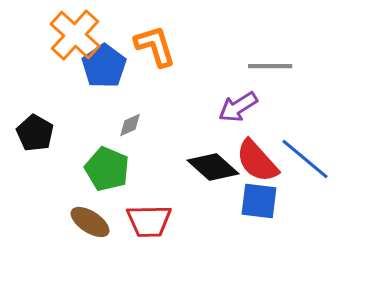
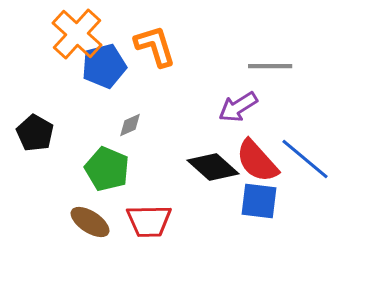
orange cross: moved 2 px right, 1 px up
blue pentagon: rotated 21 degrees clockwise
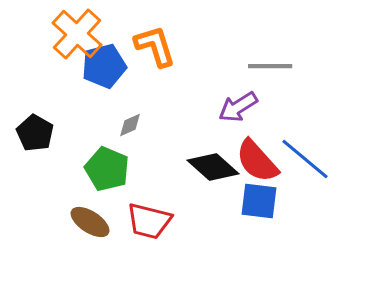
red trapezoid: rotated 15 degrees clockwise
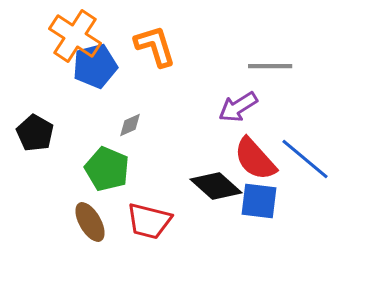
orange cross: moved 2 px left, 2 px down; rotated 9 degrees counterclockwise
blue pentagon: moved 9 px left
red semicircle: moved 2 px left, 2 px up
black diamond: moved 3 px right, 19 px down
brown ellipse: rotated 27 degrees clockwise
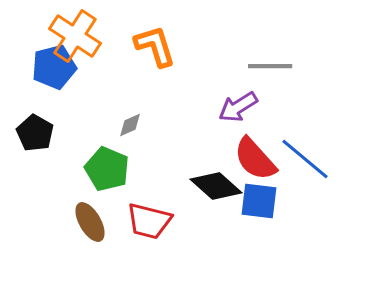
blue pentagon: moved 41 px left, 1 px down
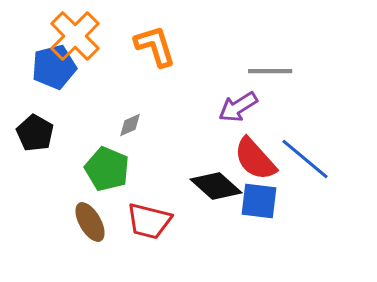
orange cross: rotated 12 degrees clockwise
gray line: moved 5 px down
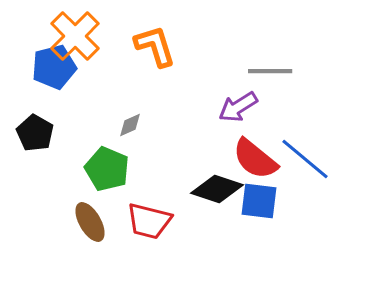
red semicircle: rotated 9 degrees counterclockwise
black diamond: moved 1 px right, 3 px down; rotated 24 degrees counterclockwise
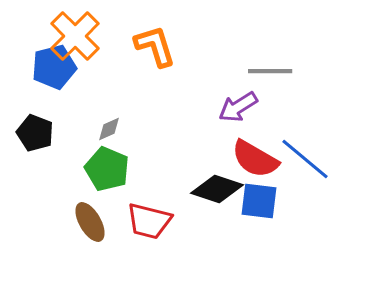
gray diamond: moved 21 px left, 4 px down
black pentagon: rotated 9 degrees counterclockwise
red semicircle: rotated 9 degrees counterclockwise
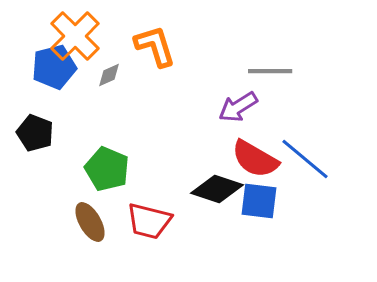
gray diamond: moved 54 px up
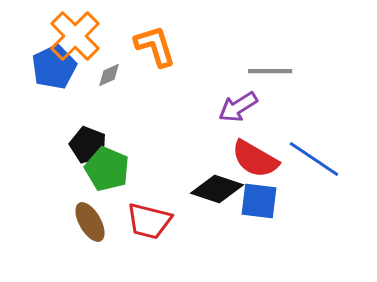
blue pentagon: rotated 12 degrees counterclockwise
black pentagon: moved 53 px right, 12 px down
blue line: moved 9 px right; rotated 6 degrees counterclockwise
